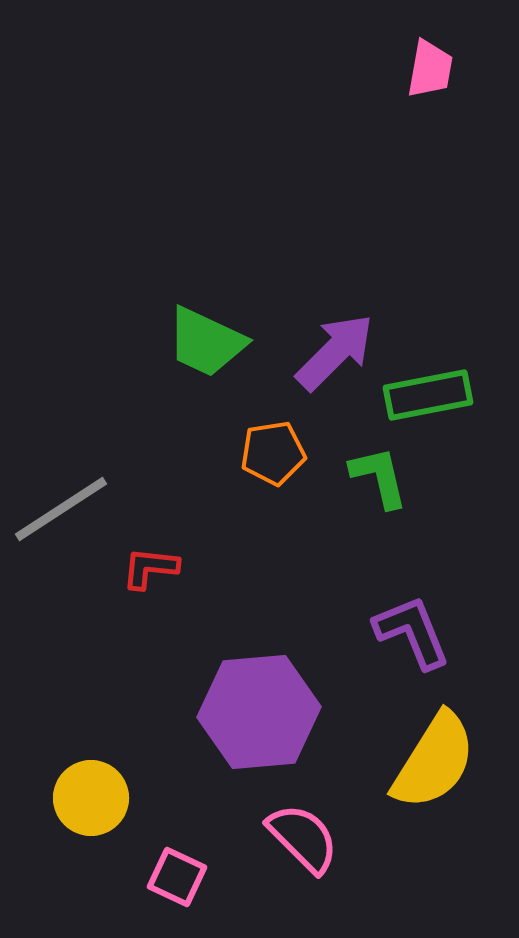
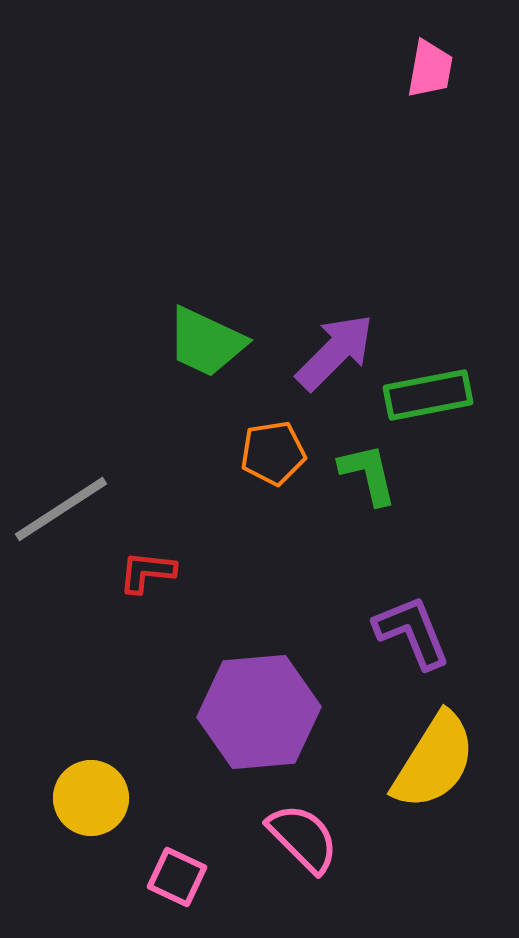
green L-shape: moved 11 px left, 3 px up
red L-shape: moved 3 px left, 4 px down
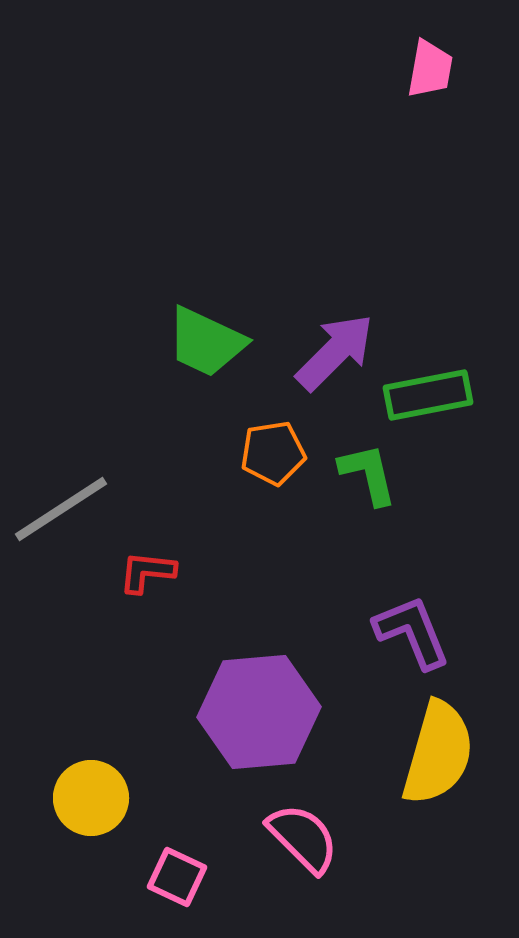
yellow semicircle: moved 4 px right, 8 px up; rotated 16 degrees counterclockwise
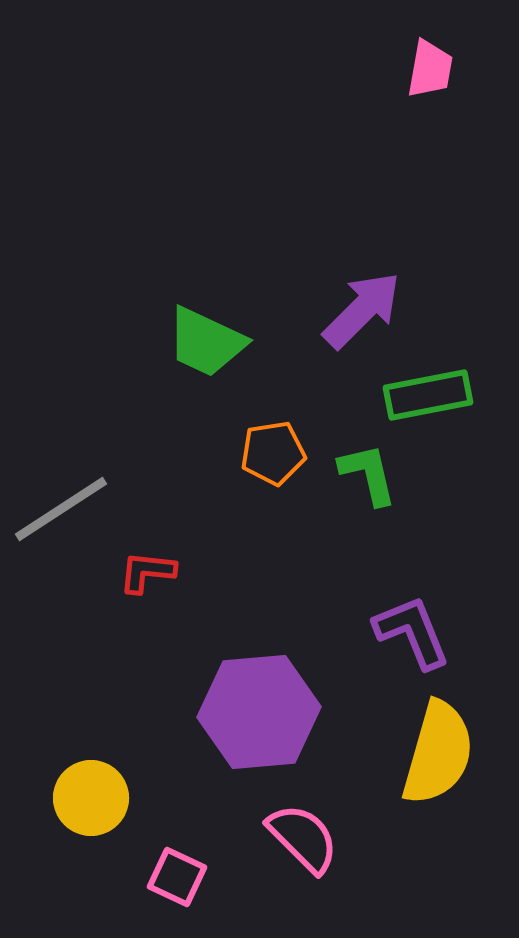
purple arrow: moved 27 px right, 42 px up
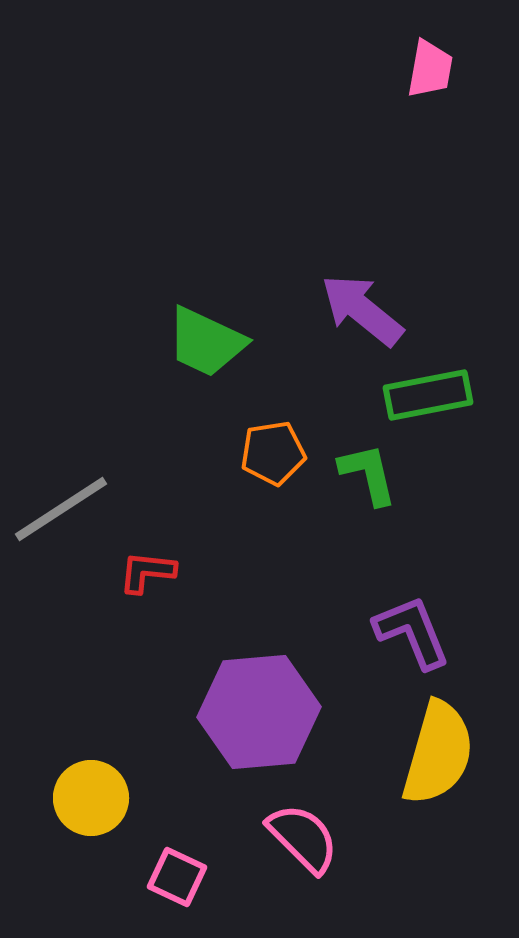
purple arrow: rotated 96 degrees counterclockwise
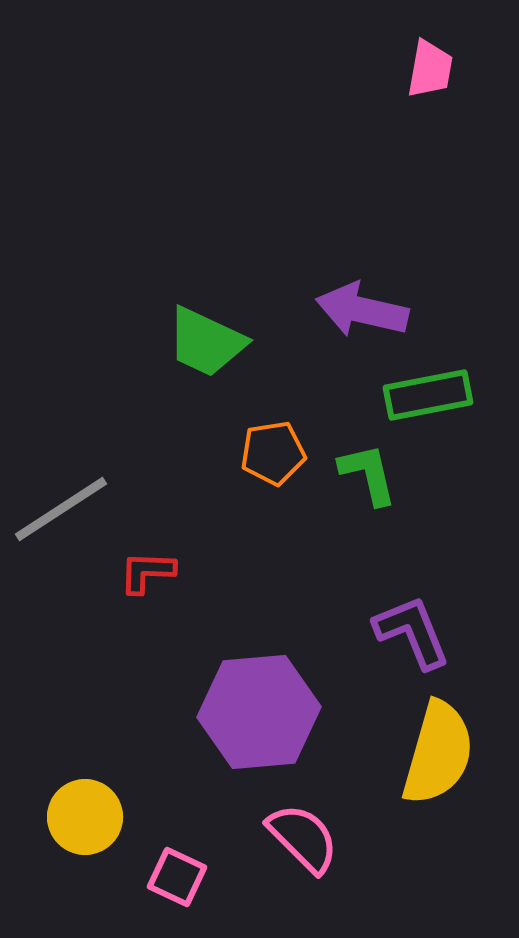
purple arrow: rotated 26 degrees counterclockwise
red L-shape: rotated 4 degrees counterclockwise
yellow circle: moved 6 px left, 19 px down
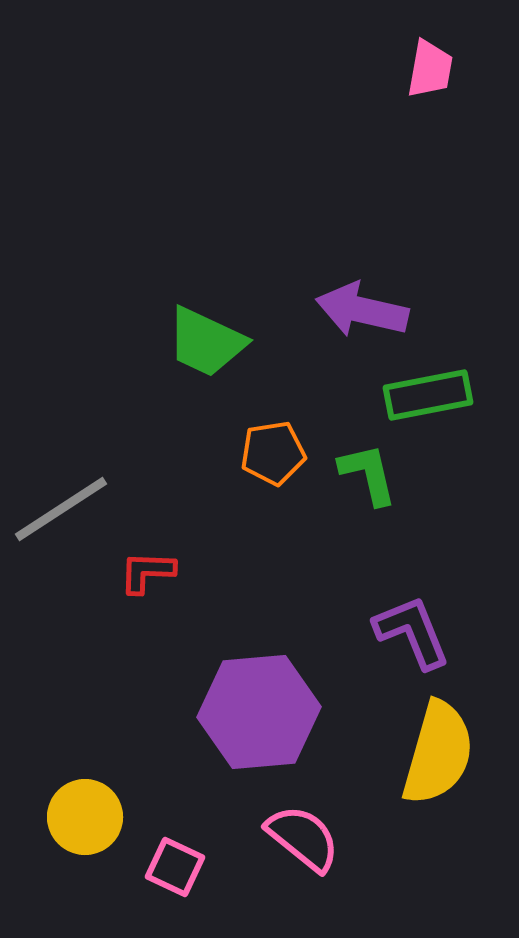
pink semicircle: rotated 6 degrees counterclockwise
pink square: moved 2 px left, 10 px up
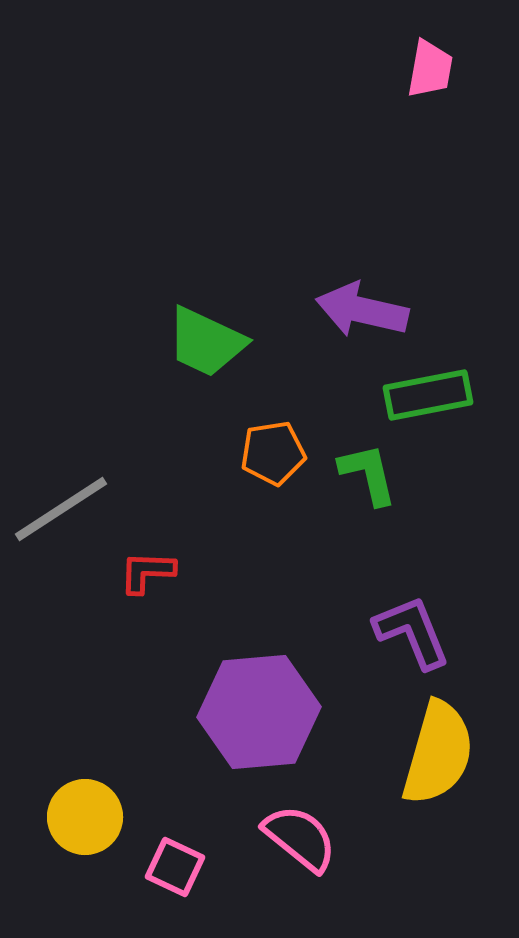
pink semicircle: moved 3 px left
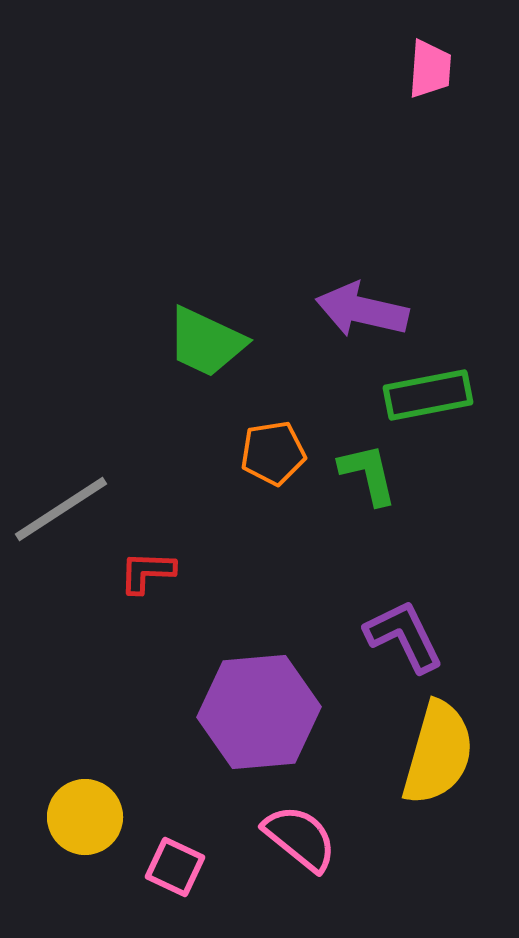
pink trapezoid: rotated 6 degrees counterclockwise
purple L-shape: moved 8 px left, 4 px down; rotated 4 degrees counterclockwise
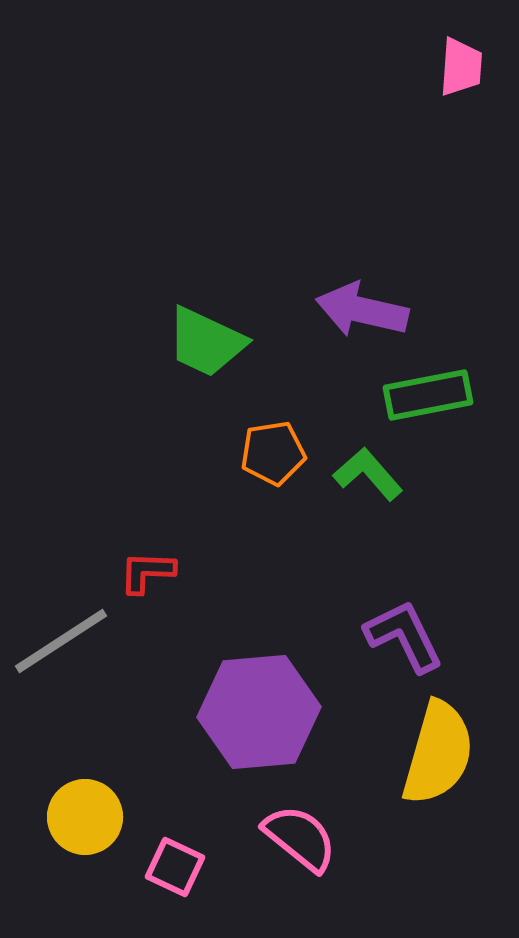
pink trapezoid: moved 31 px right, 2 px up
green L-shape: rotated 28 degrees counterclockwise
gray line: moved 132 px down
